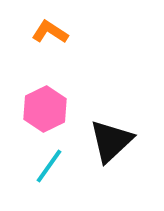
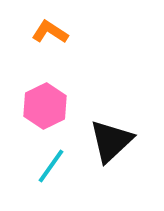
pink hexagon: moved 3 px up
cyan line: moved 2 px right
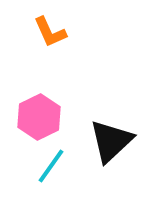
orange L-shape: rotated 147 degrees counterclockwise
pink hexagon: moved 6 px left, 11 px down
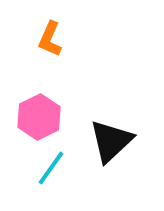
orange L-shape: moved 7 px down; rotated 48 degrees clockwise
cyan line: moved 2 px down
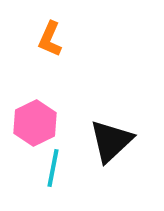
pink hexagon: moved 4 px left, 6 px down
cyan line: moved 2 px right; rotated 24 degrees counterclockwise
